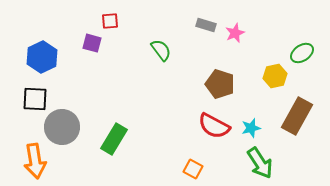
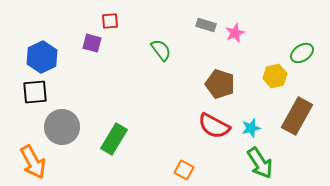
black square: moved 7 px up; rotated 8 degrees counterclockwise
orange arrow: moved 2 px left, 1 px down; rotated 20 degrees counterclockwise
orange square: moved 9 px left, 1 px down
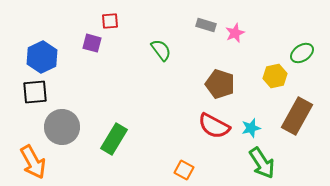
green arrow: moved 2 px right
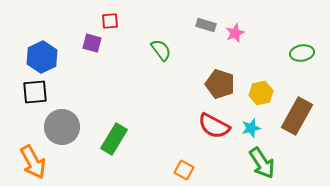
green ellipse: rotated 25 degrees clockwise
yellow hexagon: moved 14 px left, 17 px down
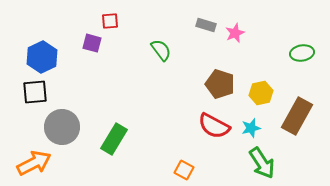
orange arrow: moved 1 px right, 1 px down; rotated 88 degrees counterclockwise
